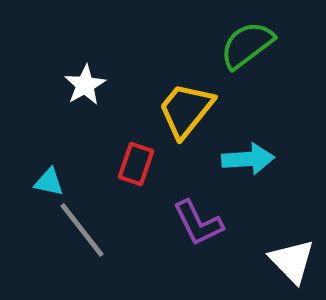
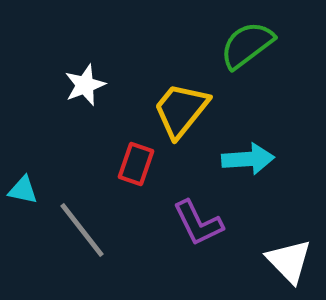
white star: rotated 9 degrees clockwise
yellow trapezoid: moved 5 px left
cyan triangle: moved 26 px left, 8 px down
white triangle: moved 3 px left
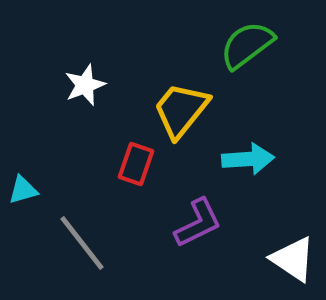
cyan triangle: rotated 28 degrees counterclockwise
purple L-shape: rotated 90 degrees counterclockwise
gray line: moved 13 px down
white triangle: moved 4 px right, 2 px up; rotated 12 degrees counterclockwise
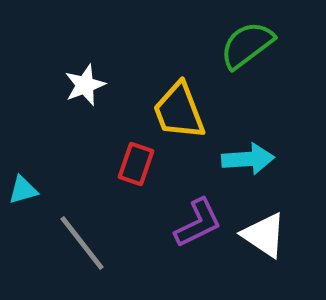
yellow trapezoid: moved 2 px left, 1 px down; rotated 60 degrees counterclockwise
white triangle: moved 29 px left, 24 px up
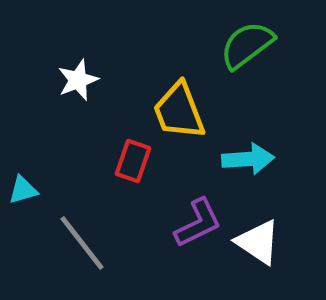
white star: moved 7 px left, 5 px up
red rectangle: moved 3 px left, 3 px up
white triangle: moved 6 px left, 7 px down
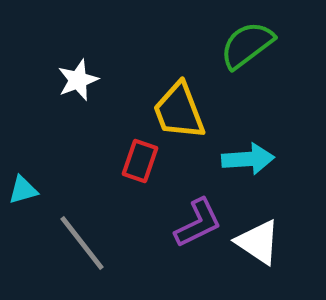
red rectangle: moved 7 px right
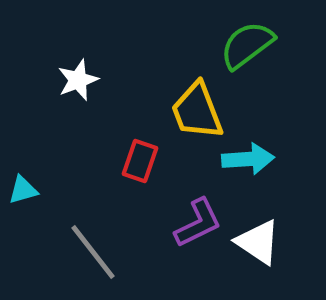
yellow trapezoid: moved 18 px right
gray line: moved 11 px right, 9 px down
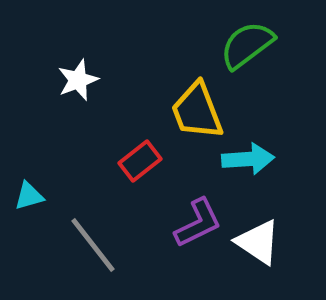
red rectangle: rotated 33 degrees clockwise
cyan triangle: moved 6 px right, 6 px down
gray line: moved 7 px up
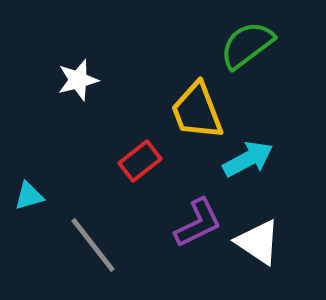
white star: rotated 6 degrees clockwise
cyan arrow: rotated 24 degrees counterclockwise
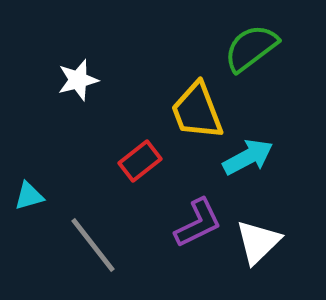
green semicircle: moved 4 px right, 3 px down
cyan arrow: moved 2 px up
white triangle: rotated 42 degrees clockwise
